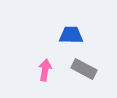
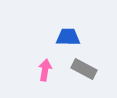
blue trapezoid: moved 3 px left, 2 px down
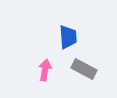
blue trapezoid: rotated 85 degrees clockwise
